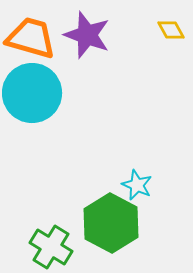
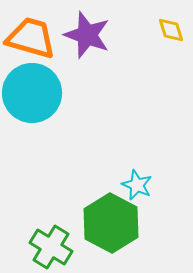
yellow diamond: rotated 12 degrees clockwise
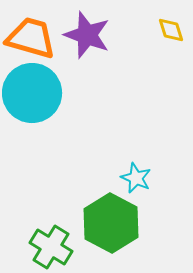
cyan star: moved 1 px left, 7 px up
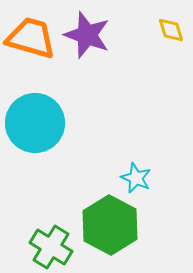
cyan circle: moved 3 px right, 30 px down
green hexagon: moved 1 px left, 2 px down
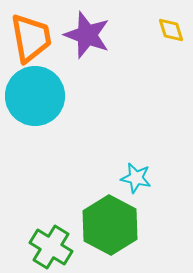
orange trapezoid: rotated 64 degrees clockwise
cyan circle: moved 27 px up
cyan star: rotated 12 degrees counterclockwise
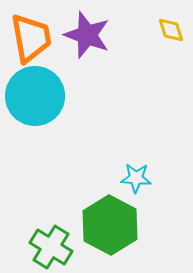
cyan star: rotated 8 degrees counterclockwise
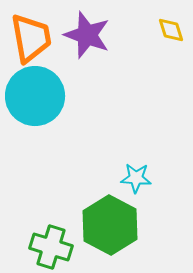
green cross: rotated 15 degrees counterclockwise
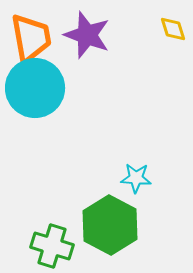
yellow diamond: moved 2 px right, 1 px up
cyan circle: moved 8 px up
green cross: moved 1 px right, 1 px up
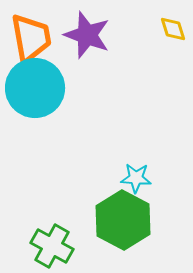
green hexagon: moved 13 px right, 5 px up
green cross: rotated 12 degrees clockwise
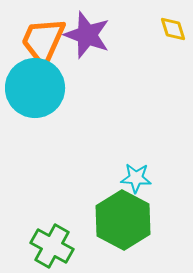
orange trapezoid: moved 12 px right, 3 px down; rotated 146 degrees counterclockwise
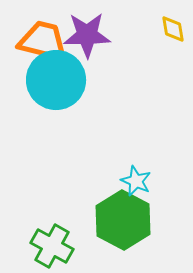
yellow diamond: rotated 8 degrees clockwise
purple star: rotated 21 degrees counterclockwise
orange trapezoid: rotated 80 degrees clockwise
cyan circle: moved 21 px right, 8 px up
cyan star: moved 3 px down; rotated 20 degrees clockwise
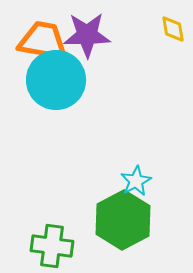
orange trapezoid: rotated 4 degrees counterclockwise
cyan star: rotated 20 degrees clockwise
green hexagon: rotated 4 degrees clockwise
green cross: rotated 21 degrees counterclockwise
